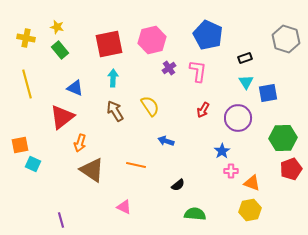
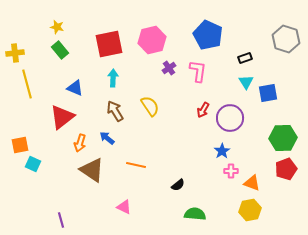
yellow cross: moved 11 px left, 15 px down; rotated 18 degrees counterclockwise
purple circle: moved 8 px left
blue arrow: moved 59 px left, 3 px up; rotated 21 degrees clockwise
red pentagon: moved 5 px left
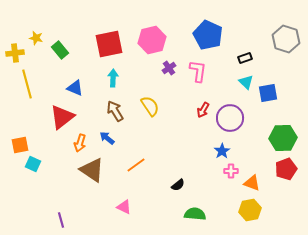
yellow star: moved 21 px left, 11 px down
cyan triangle: rotated 14 degrees counterclockwise
orange line: rotated 48 degrees counterclockwise
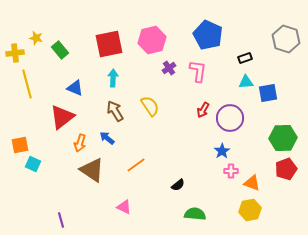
cyan triangle: rotated 49 degrees counterclockwise
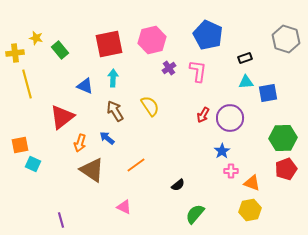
blue triangle: moved 10 px right, 2 px up
red arrow: moved 5 px down
green semicircle: rotated 55 degrees counterclockwise
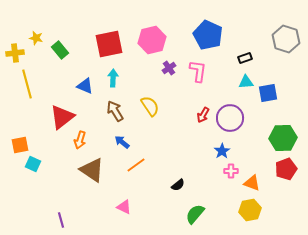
blue arrow: moved 15 px right, 4 px down
orange arrow: moved 3 px up
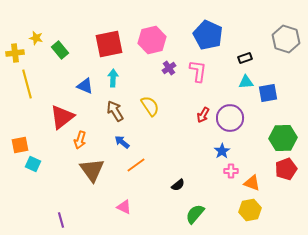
brown triangle: rotated 20 degrees clockwise
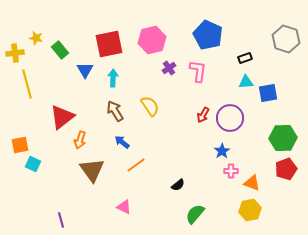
blue triangle: moved 16 px up; rotated 36 degrees clockwise
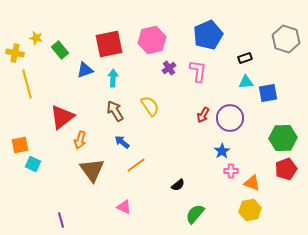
blue pentagon: rotated 24 degrees clockwise
yellow cross: rotated 18 degrees clockwise
blue triangle: rotated 42 degrees clockwise
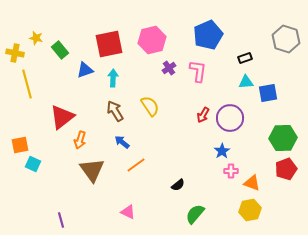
pink triangle: moved 4 px right, 5 px down
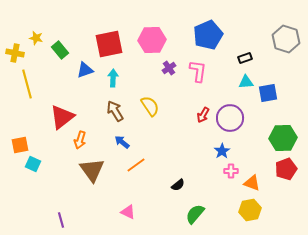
pink hexagon: rotated 12 degrees clockwise
